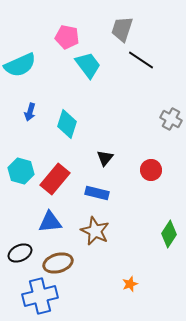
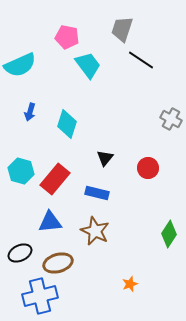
red circle: moved 3 px left, 2 px up
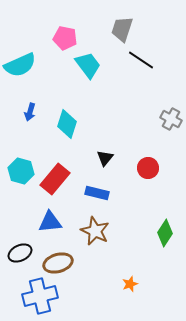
pink pentagon: moved 2 px left, 1 px down
green diamond: moved 4 px left, 1 px up
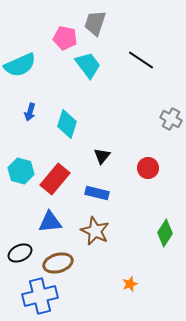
gray trapezoid: moved 27 px left, 6 px up
black triangle: moved 3 px left, 2 px up
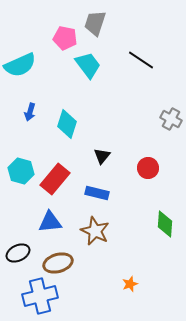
green diamond: moved 9 px up; rotated 28 degrees counterclockwise
black ellipse: moved 2 px left
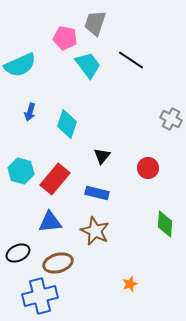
black line: moved 10 px left
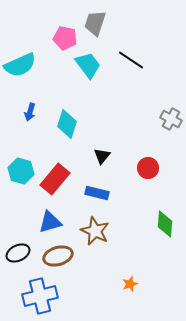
blue triangle: rotated 10 degrees counterclockwise
brown ellipse: moved 7 px up
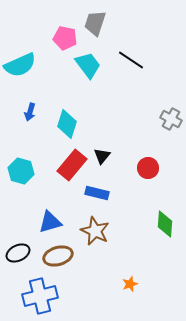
red rectangle: moved 17 px right, 14 px up
